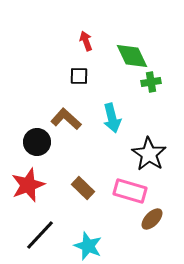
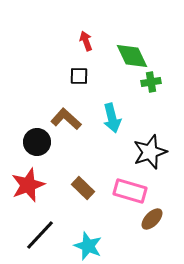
black star: moved 1 px right, 2 px up; rotated 20 degrees clockwise
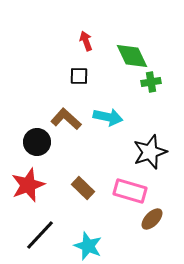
cyan arrow: moved 4 px left, 1 px up; rotated 64 degrees counterclockwise
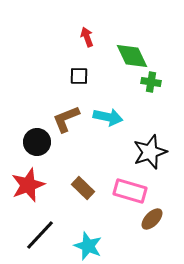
red arrow: moved 1 px right, 4 px up
green cross: rotated 18 degrees clockwise
brown L-shape: rotated 64 degrees counterclockwise
